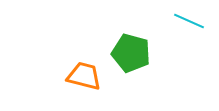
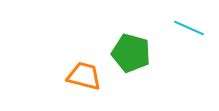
cyan line: moved 7 px down
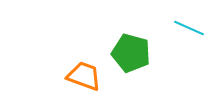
orange trapezoid: rotated 6 degrees clockwise
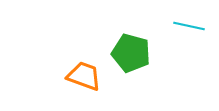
cyan line: moved 2 px up; rotated 12 degrees counterclockwise
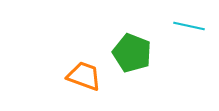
green pentagon: moved 1 px right; rotated 6 degrees clockwise
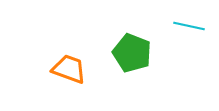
orange trapezoid: moved 15 px left, 7 px up
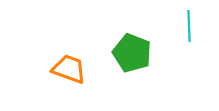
cyan line: rotated 76 degrees clockwise
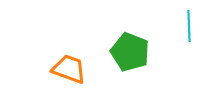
green pentagon: moved 2 px left, 1 px up
